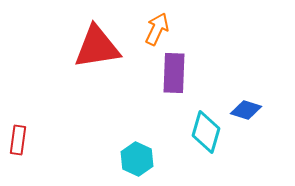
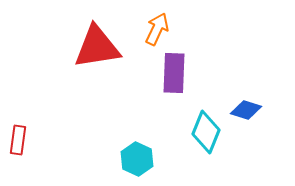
cyan diamond: rotated 6 degrees clockwise
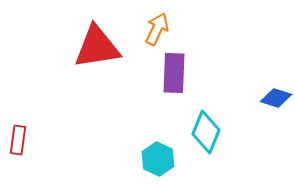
blue diamond: moved 30 px right, 12 px up
cyan hexagon: moved 21 px right
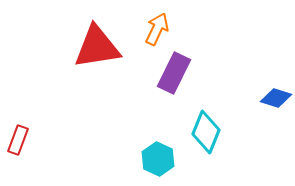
purple rectangle: rotated 24 degrees clockwise
red rectangle: rotated 12 degrees clockwise
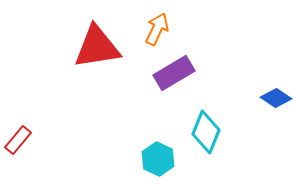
purple rectangle: rotated 33 degrees clockwise
blue diamond: rotated 16 degrees clockwise
red rectangle: rotated 20 degrees clockwise
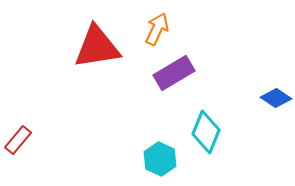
cyan hexagon: moved 2 px right
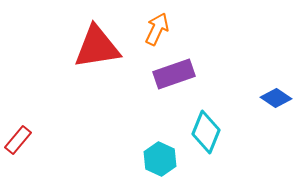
purple rectangle: moved 1 px down; rotated 12 degrees clockwise
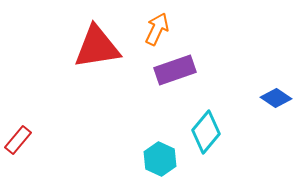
purple rectangle: moved 1 px right, 4 px up
cyan diamond: rotated 18 degrees clockwise
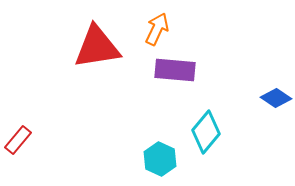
purple rectangle: rotated 24 degrees clockwise
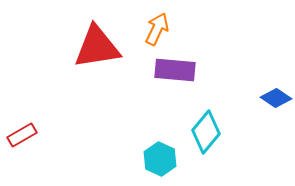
red rectangle: moved 4 px right, 5 px up; rotated 20 degrees clockwise
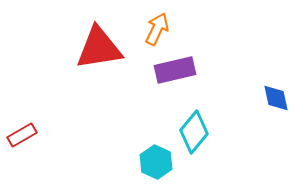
red triangle: moved 2 px right, 1 px down
purple rectangle: rotated 18 degrees counterclockwise
blue diamond: rotated 44 degrees clockwise
cyan diamond: moved 12 px left
cyan hexagon: moved 4 px left, 3 px down
